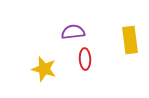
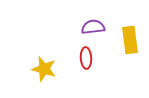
purple semicircle: moved 20 px right, 5 px up
red ellipse: moved 1 px right, 1 px up
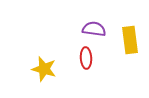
purple semicircle: moved 1 px right, 2 px down; rotated 15 degrees clockwise
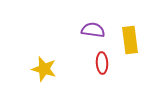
purple semicircle: moved 1 px left, 1 px down
red ellipse: moved 16 px right, 5 px down
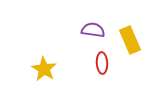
yellow rectangle: rotated 16 degrees counterclockwise
yellow star: rotated 15 degrees clockwise
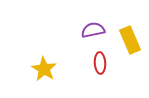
purple semicircle: rotated 20 degrees counterclockwise
red ellipse: moved 2 px left
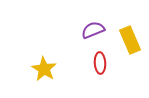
purple semicircle: rotated 10 degrees counterclockwise
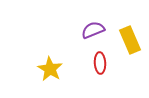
yellow star: moved 6 px right
